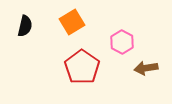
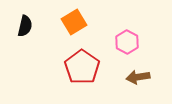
orange square: moved 2 px right
pink hexagon: moved 5 px right
brown arrow: moved 8 px left, 9 px down
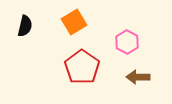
brown arrow: rotated 10 degrees clockwise
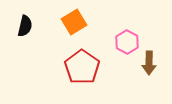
brown arrow: moved 11 px right, 14 px up; rotated 90 degrees counterclockwise
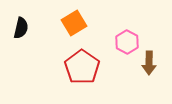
orange square: moved 1 px down
black semicircle: moved 4 px left, 2 px down
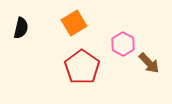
pink hexagon: moved 4 px left, 2 px down
brown arrow: rotated 45 degrees counterclockwise
